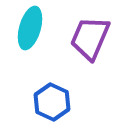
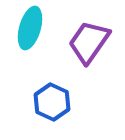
purple trapezoid: moved 1 px left, 4 px down; rotated 12 degrees clockwise
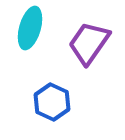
purple trapezoid: moved 1 px down
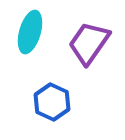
cyan ellipse: moved 4 px down
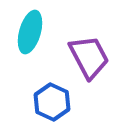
purple trapezoid: moved 14 px down; rotated 117 degrees clockwise
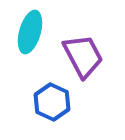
purple trapezoid: moved 6 px left, 1 px up
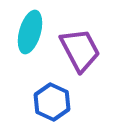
purple trapezoid: moved 3 px left, 6 px up
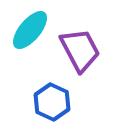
cyan ellipse: moved 2 px up; rotated 24 degrees clockwise
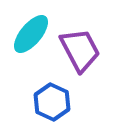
cyan ellipse: moved 1 px right, 4 px down
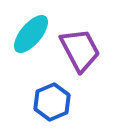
blue hexagon: rotated 12 degrees clockwise
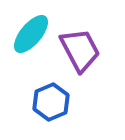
blue hexagon: moved 1 px left
